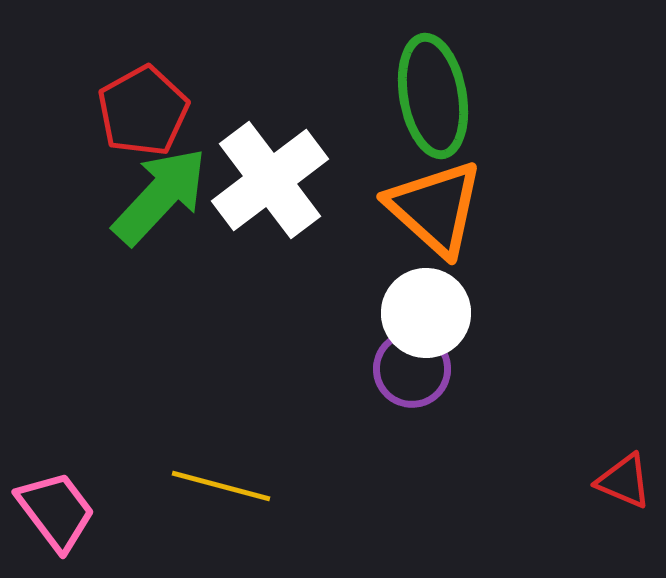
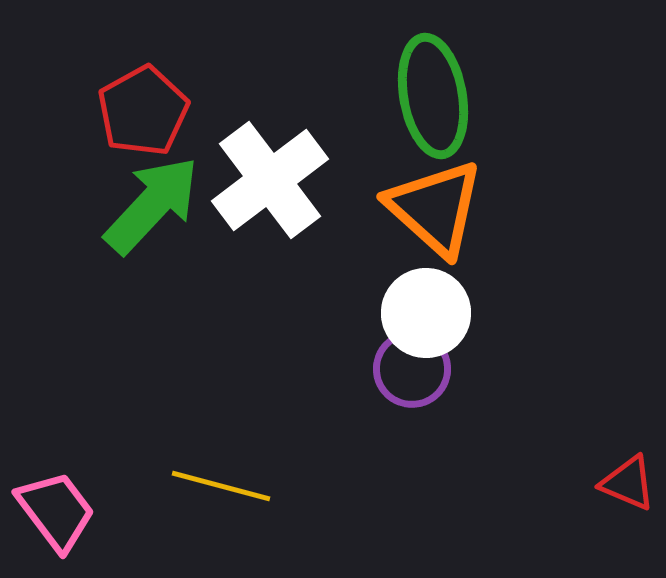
green arrow: moved 8 px left, 9 px down
red triangle: moved 4 px right, 2 px down
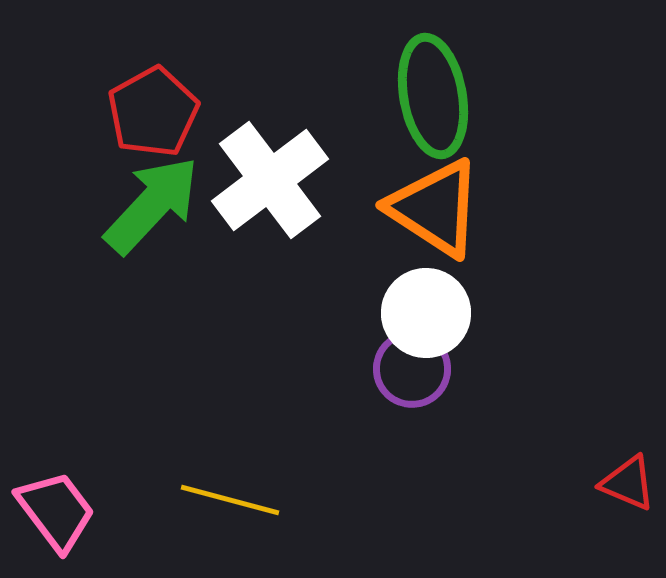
red pentagon: moved 10 px right, 1 px down
orange triangle: rotated 9 degrees counterclockwise
yellow line: moved 9 px right, 14 px down
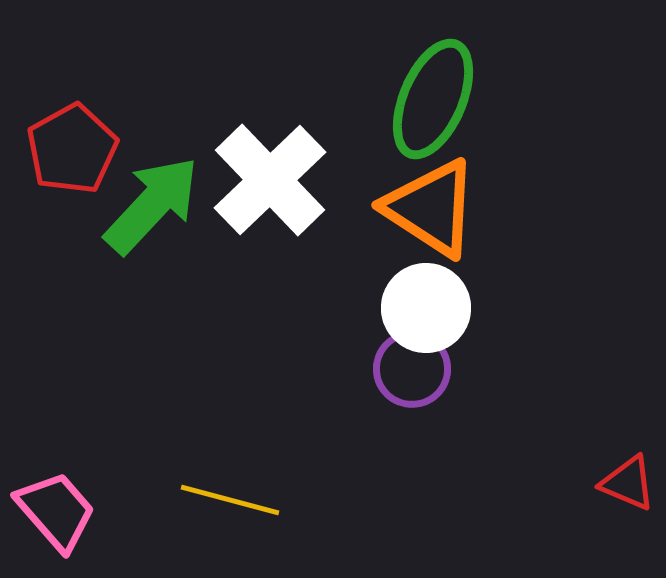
green ellipse: moved 3 px down; rotated 33 degrees clockwise
red pentagon: moved 81 px left, 37 px down
white cross: rotated 7 degrees counterclockwise
orange triangle: moved 4 px left
white circle: moved 5 px up
pink trapezoid: rotated 4 degrees counterclockwise
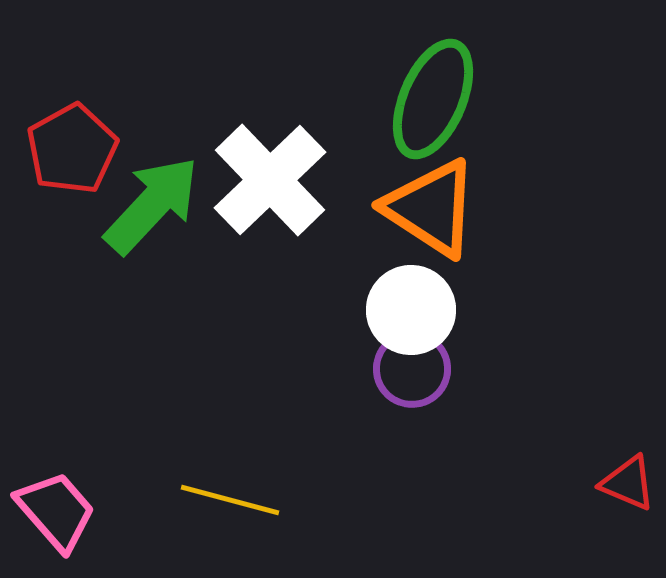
white circle: moved 15 px left, 2 px down
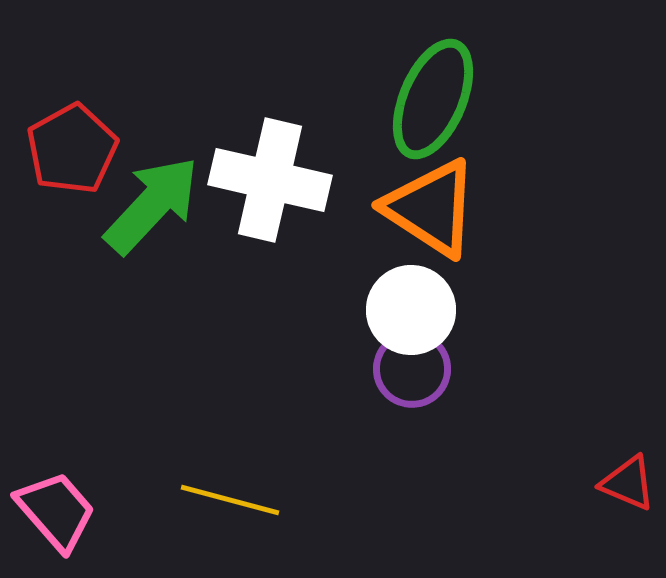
white cross: rotated 33 degrees counterclockwise
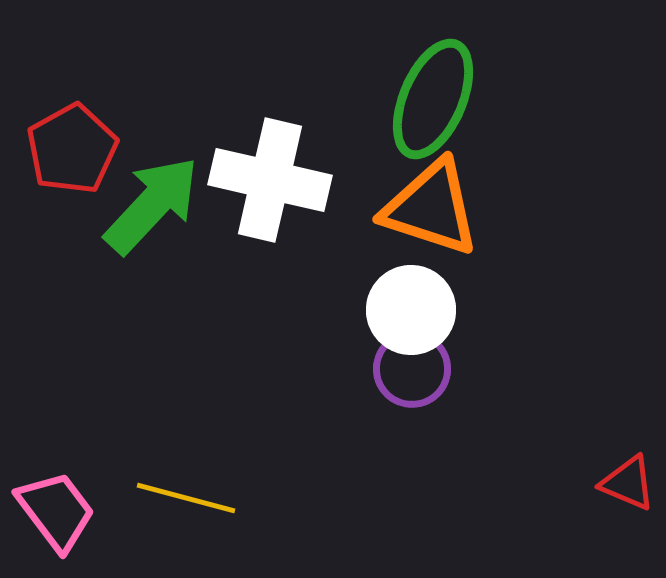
orange triangle: rotated 15 degrees counterclockwise
yellow line: moved 44 px left, 2 px up
pink trapezoid: rotated 4 degrees clockwise
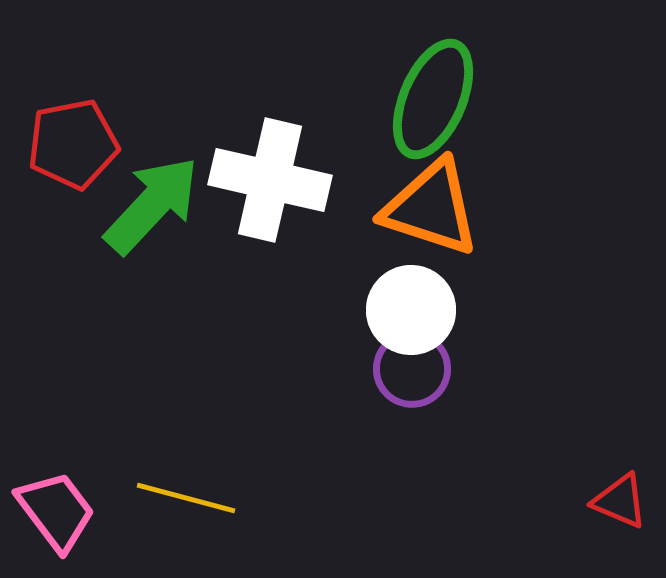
red pentagon: moved 1 px right, 5 px up; rotated 18 degrees clockwise
red triangle: moved 8 px left, 18 px down
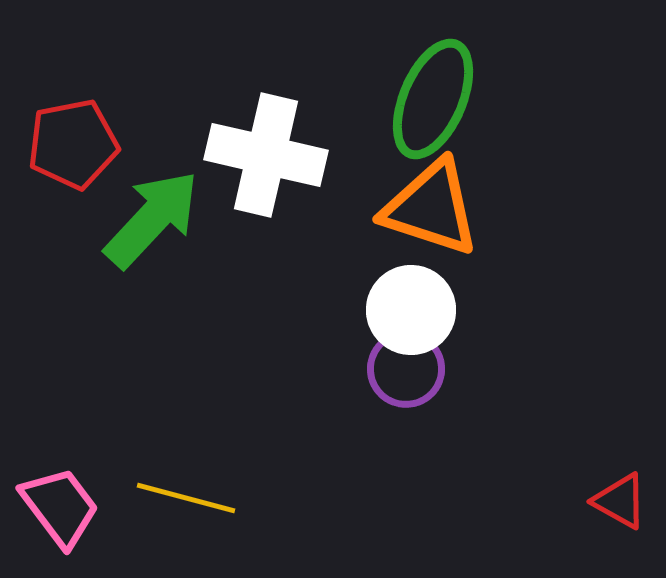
white cross: moved 4 px left, 25 px up
green arrow: moved 14 px down
purple circle: moved 6 px left
red triangle: rotated 6 degrees clockwise
pink trapezoid: moved 4 px right, 4 px up
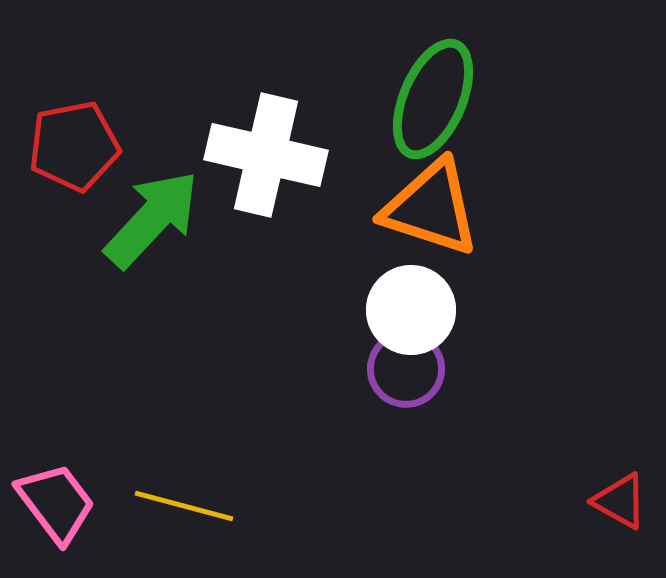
red pentagon: moved 1 px right, 2 px down
yellow line: moved 2 px left, 8 px down
pink trapezoid: moved 4 px left, 4 px up
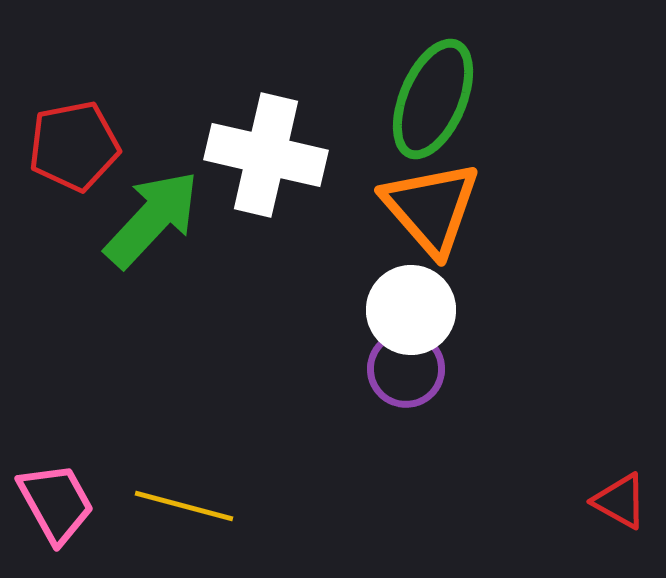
orange triangle: rotated 31 degrees clockwise
pink trapezoid: rotated 8 degrees clockwise
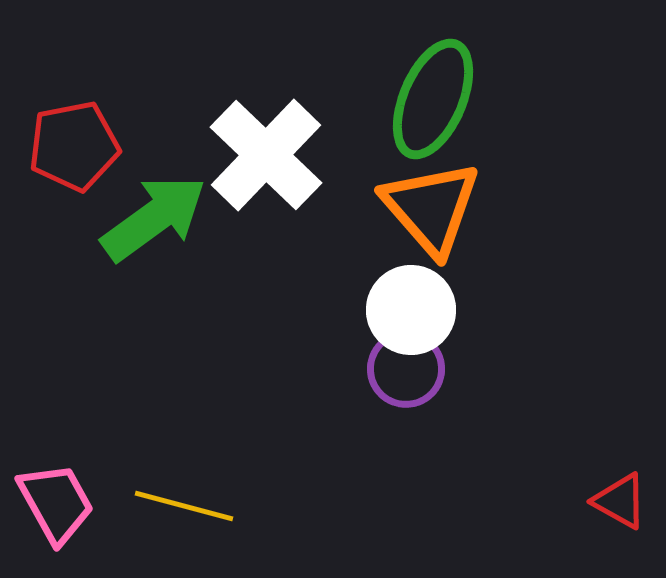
white cross: rotated 31 degrees clockwise
green arrow: moved 2 px right, 1 px up; rotated 11 degrees clockwise
